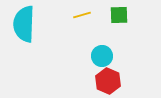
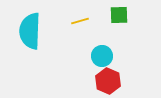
yellow line: moved 2 px left, 6 px down
cyan semicircle: moved 6 px right, 7 px down
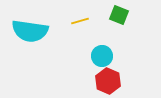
green square: rotated 24 degrees clockwise
cyan semicircle: rotated 84 degrees counterclockwise
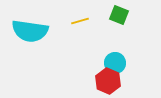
cyan circle: moved 13 px right, 7 px down
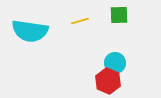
green square: rotated 24 degrees counterclockwise
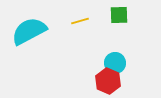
cyan semicircle: moved 1 px left; rotated 144 degrees clockwise
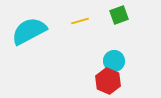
green square: rotated 18 degrees counterclockwise
cyan circle: moved 1 px left, 2 px up
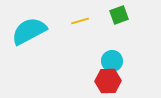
cyan circle: moved 2 px left
red hexagon: rotated 25 degrees counterclockwise
